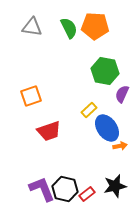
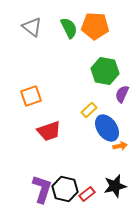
gray triangle: rotated 30 degrees clockwise
purple L-shape: rotated 40 degrees clockwise
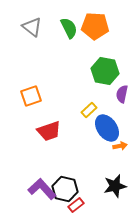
purple semicircle: rotated 12 degrees counterclockwise
purple L-shape: rotated 60 degrees counterclockwise
red rectangle: moved 11 px left, 11 px down
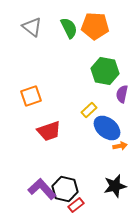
blue ellipse: rotated 16 degrees counterclockwise
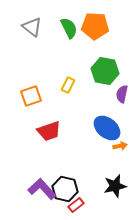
yellow rectangle: moved 21 px left, 25 px up; rotated 21 degrees counterclockwise
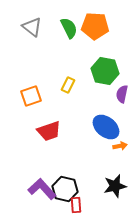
blue ellipse: moved 1 px left, 1 px up
red rectangle: rotated 56 degrees counterclockwise
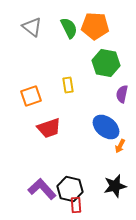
green hexagon: moved 1 px right, 8 px up
yellow rectangle: rotated 35 degrees counterclockwise
red trapezoid: moved 3 px up
orange arrow: rotated 128 degrees clockwise
black hexagon: moved 5 px right
